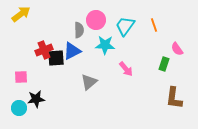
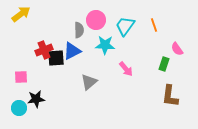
brown L-shape: moved 4 px left, 2 px up
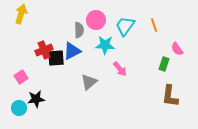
yellow arrow: rotated 36 degrees counterclockwise
pink arrow: moved 6 px left
pink square: rotated 32 degrees counterclockwise
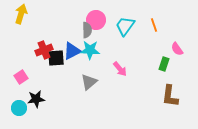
gray semicircle: moved 8 px right
cyan star: moved 15 px left, 5 px down
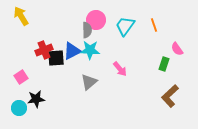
yellow arrow: moved 2 px down; rotated 48 degrees counterclockwise
brown L-shape: rotated 40 degrees clockwise
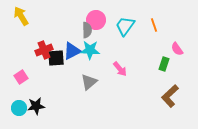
black star: moved 7 px down
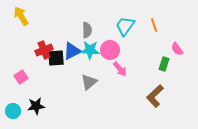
pink circle: moved 14 px right, 30 px down
brown L-shape: moved 15 px left
cyan circle: moved 6 px left, 3 px down
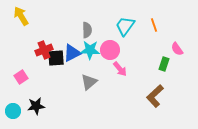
blue triangle: moved 2 px down
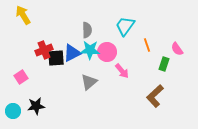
yellow arrow: moved 2 px right, 1 px up
orange line: moved 7 px left, 20 px down
pink circle: moved 3 px left, 2 px down
pink arrow: moved 2 px right, 2 px down
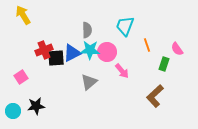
cyan trapezoid: rotated 15 degrees counterclockwise
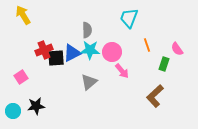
cyan trapezoid: moved 4 px right, 8 px up
pink circle: moved 5 px right
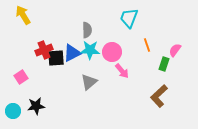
pink semicircle: moved 2 px left, 1 px down; rotated 72 degrees clockwise
brown L-shape: moved 4 px right
